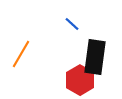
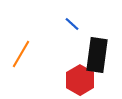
black rectangle: moved 2 px right, 2 px up
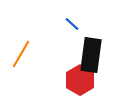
black rectangle: moved 6 px left
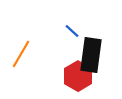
blue line: moved 7 px down
red hexagon: moved 2 px left, 4 px up
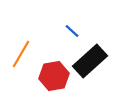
black rectangle: moved 1 px left, 6 px down; rotated 40 degrees clockwise
red hexagon: moved 24 px left; rotated 20 degrees clockwise
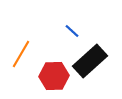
red hexagon: rotated 8 degrees clockwise
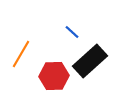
blue line: moved 1 px down
